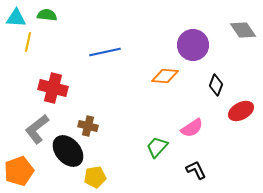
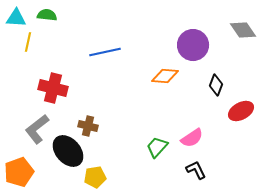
pink semicircle: moved 10 px down
orange pentagon: moved 1 px down
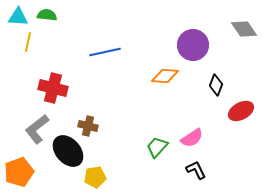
cyan triangle: moved 2 px right, 1 px up
gray diamond: moved 1 px right, 1 px up
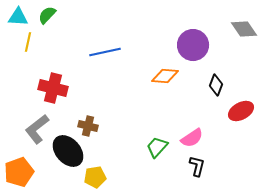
green semicircle: rotated 54 degrees counterclockwise
black L-shape: moved 1 px right, 4 px up; rotated 40 degrees clockwise
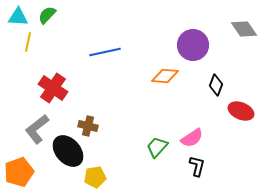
red cross: rotated 20 degrees clockwise
red ellipse: rotated 50 degrees clockwise
